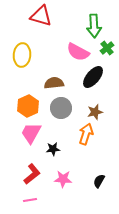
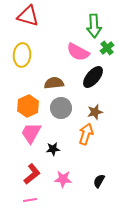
red triangle: moved 13 px left
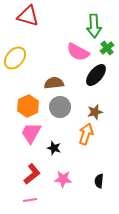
yellow ellipse: moved 7 px left, 3 px down; rotated 35 degrees clockwise
black ellipse: moved 3 px right, 2 px up
gray circle: moved 1 px left, 1 px up
black star: moved 1 px right, 1 px up; rotated 24 degrees clockwise
black semicircle: rotated 24 degrees counterclockwise
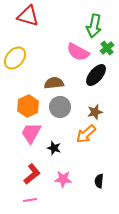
green arrow: rotated 15 degrees clockwise
orange arrow: rotated 150 degrees counterclockwise
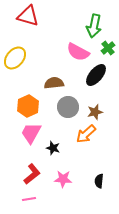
green cross: moved 1 px right
gray circle: moved 8 px right
black star: moved 1 px left
pink line: moved 1 px left, 1 px up
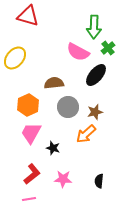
green arrow: moved 1 px down; rotated 10 degrees counterclockwise
orange hexagon: moved 1 px up
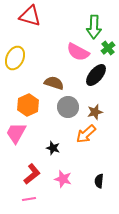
red triangle: moved 2 px right
yellow ellipse: rotated 15 degrees counterclockwise
brown semicircle: rotated 24 degrees clockwise
pink trapezoid: moved 15 px left
pink star: rotated 12 degrees clockwise
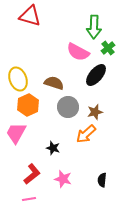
yellow ellipse: moved 3 px right, 21 px down; rotated 45 degrees counterclockwise
black semicircle: moved 3 px right, 1 px up
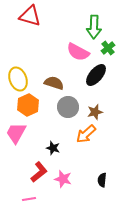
red L-shape: moved 7 px right, 2 px up
